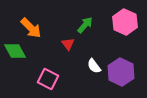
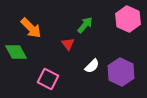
pink hexagon: moved 3 px right, 3 px up
green diamond: moved 1 px right, 1 px down
white semicircle: moved 2 px left; rotated 98 degrees counterclockwise
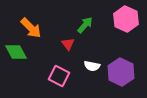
pink hexagon: moved 2 px left
white semicircle: rotated 56 degrees clockwise
pink square: moved 11 px right, 3 px up
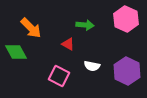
green arrow: rotated 54 degrees clockwise
red triangle: rotated 24 degrees counterclockwise
purple hexagon: moved 6 px right, 1 px up
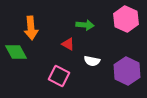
orange arrow: rotated 40 degrees clockwise
white semicircle: moved 5 px up
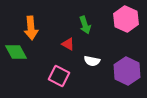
green arrow: rotated 66 degrees clockwise
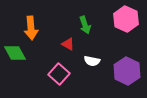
green diamond: moved 1 px left, 1 px down
pink square: moved 2 px up; rotated 15 degrees clockwise
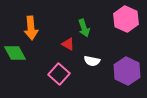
green arrow: moved 1 px left, 3 px down
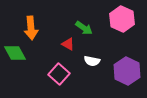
pink hexagon: moved 4 px left
green arrow: rotated 36 degrees counterclockwise
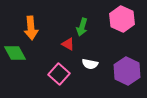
green arrow: moved 2 px left, 1 px up; rotated 72 degrees clockwise
white semicircle: moved 2 px left, 3 px down
